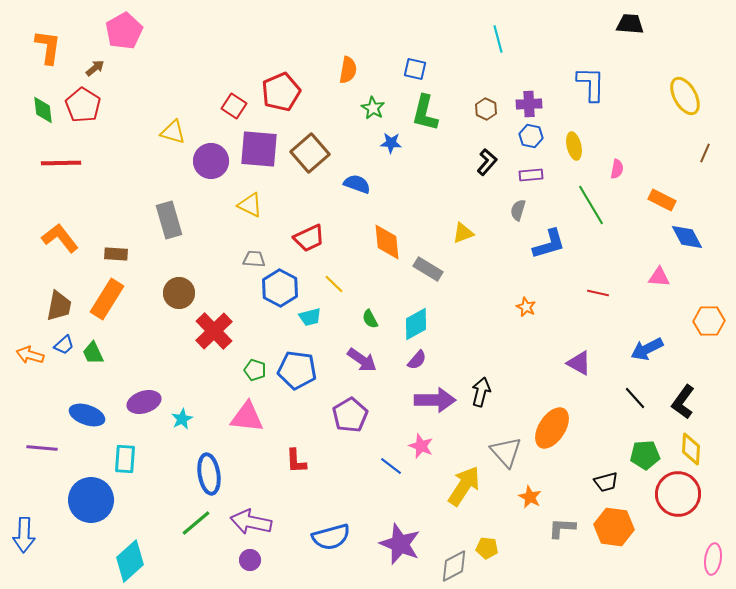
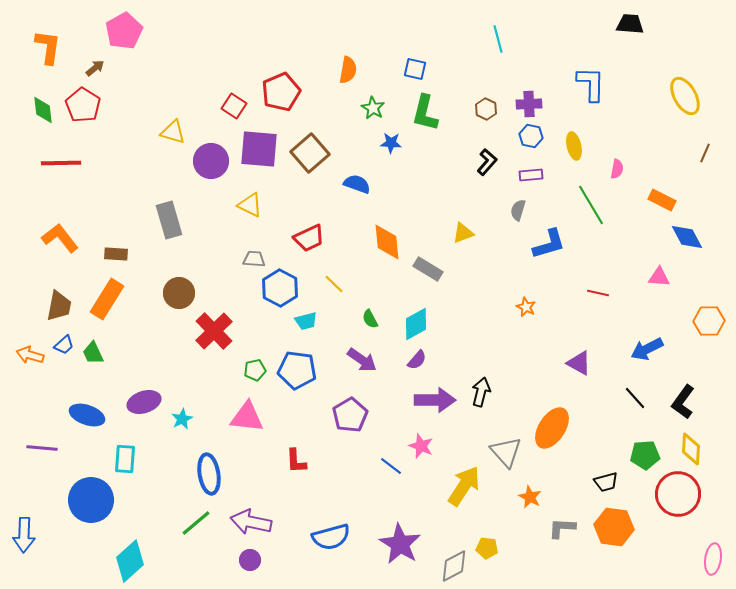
cyan trapezoid at (310, 317): moved 4 px left, 4 px down
green pentagon at (255, 370): rotated 30 degrees counterclockwise
purple star at (400, 544): rotated 9 degrees clockwise
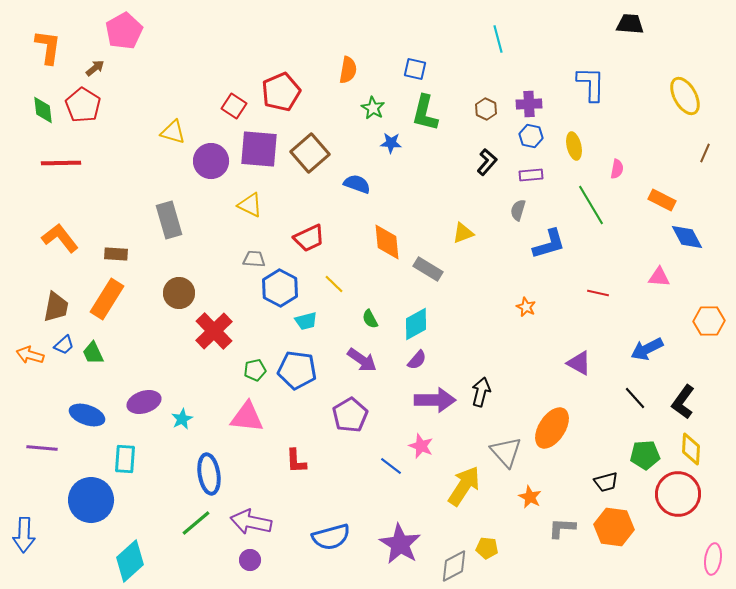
brown trapezoid at (59, 306): moved 3 px left, 1 px down
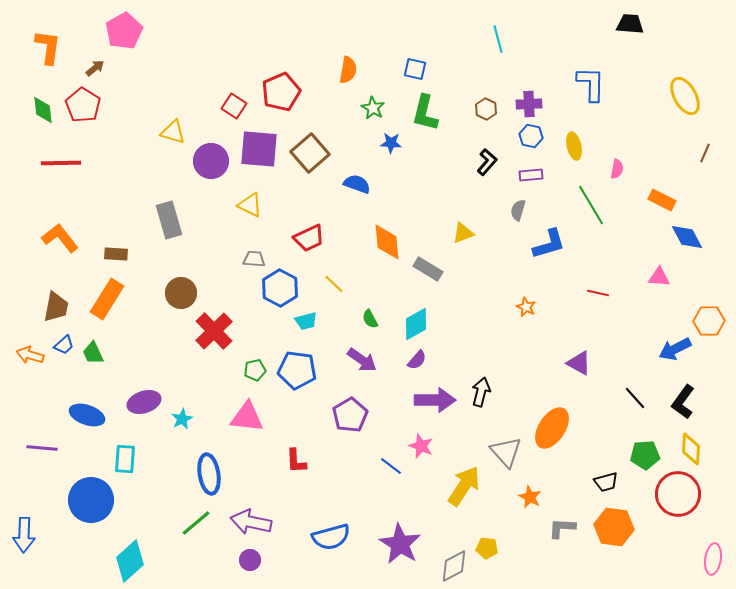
brown circle at (179, 293): moved 2 px right
blue arrow at (647, 349): moved 28 px right
